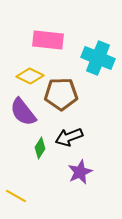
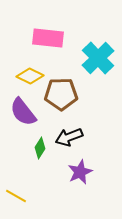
pink rectangle: moved 2 px up
cyan cross: rotated 24 degrees clockwise
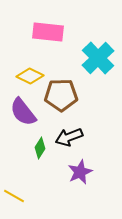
pink rectangle: moved 6 px up
brown pentagon: moved 1 px down
yellow line: moved 2 px left
